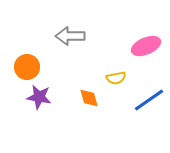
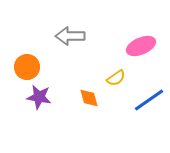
pink ellipse: moved 5 px left
yellow semicircle: rotated 24 degrees counterclockwise
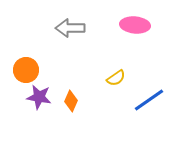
gray arrow: moved 8 px up
pink ellipse: moved 6 px left, 21 px up; rotated 28 degrees clockwise
orange circle: moved 1 px left, 3 px down
orange diamond: moved 18 px left, 3 px down; rotated 40 degrees clockwise
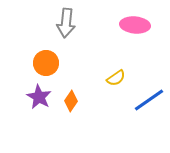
gray arrow: moved 4 px left, 5 px up; rotated 84 degrees counterclockwise
orange circle: moved 20 px right, 7 px up
purple star: rotated 20 degrees clockwise
orange diamond: rotated 10 degrees clockwise
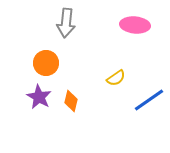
orange diamond: rotated 20 degrees counterclockwise
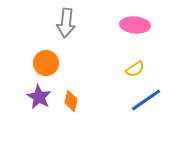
yellow semicircle: moved 19 px right, 9 px up
blue line: moved 3 px left
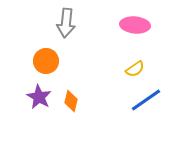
orange circle: moved 2 px up
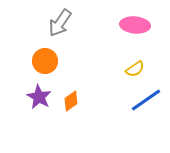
gray arrow: moved 6 px left; rotated 28 degrees clockwise
orange circle: moved 1 px left
orange diamond: rotated 40 degrees clockwise
